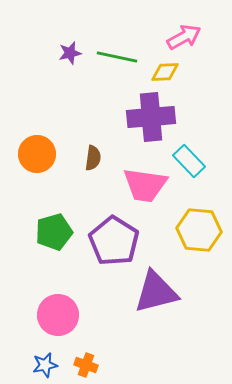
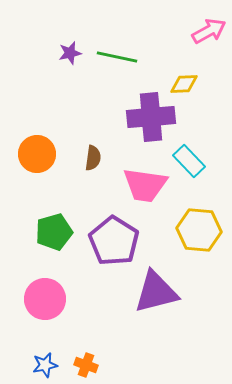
pink arrow: moved 25 px right, 6 px up
yellow diamond: moved 19 px right, 12 px down
pink circle: moved 13 px left, 16 px up
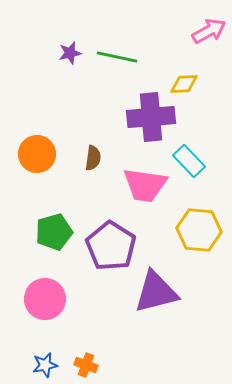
purple pentagon: moved 3 px left, 5 px down
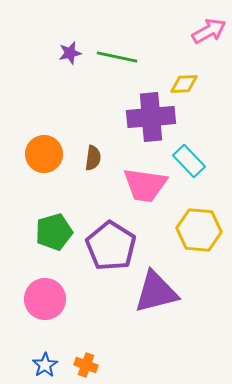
orange circle: moved 7 px right
blue star: rotated 20 degrees counterclockwise
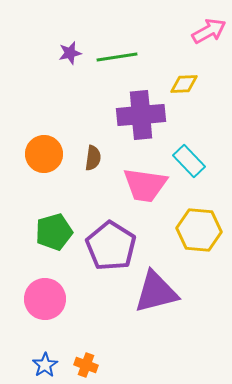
green line: rotated 21 degrees counterclockwise
purple cross: moved 10 px left, 2 px up
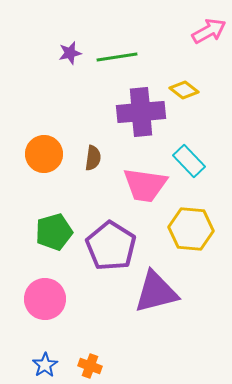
yellow diamond: moved 6 px down; rotated 40 degrees clockwise
purple cross: moved 3 px up
yellow hexagon: moved 8 px left, 1 px up
orange cross: moved 4 px right, 1 px down
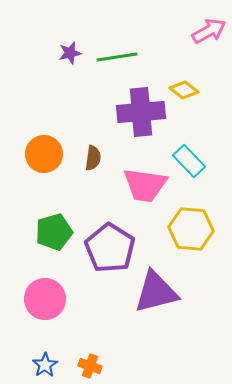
purple pentagon: moved 1 px left, 2 px down
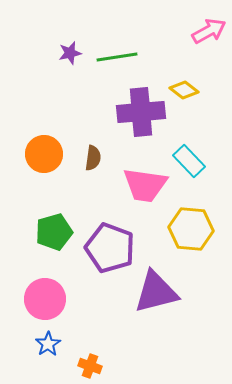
purple pentagon: rotated 12 degrees counterclockwise
blue star: moved 3 px right, 21 px up
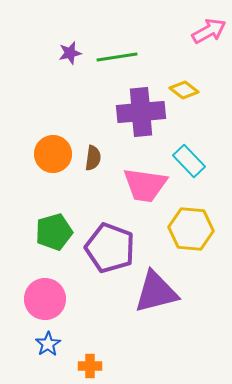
orange circle: moved 9 px right
orange cross: rotated 20 degrees counterclockwise
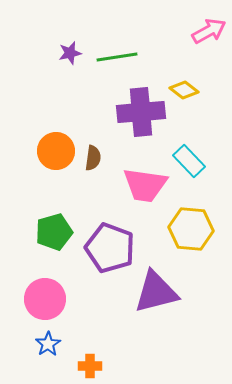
orange circle: moved 3 px right, 3 px up
